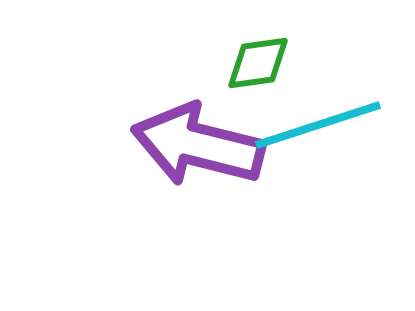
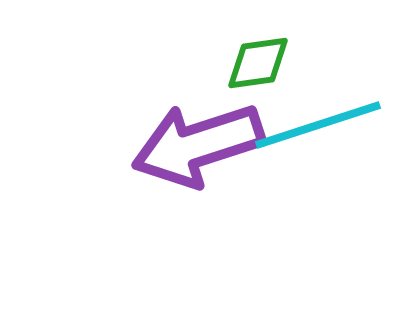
purple arrow: rotated 32 degrees counterclockwise
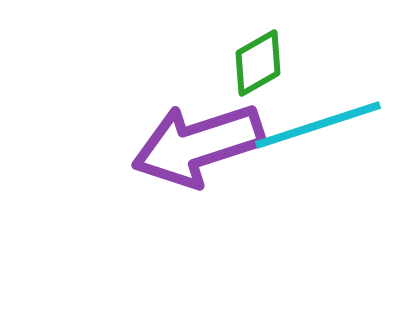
green diamond: rotated 22 degrees counterclockwise
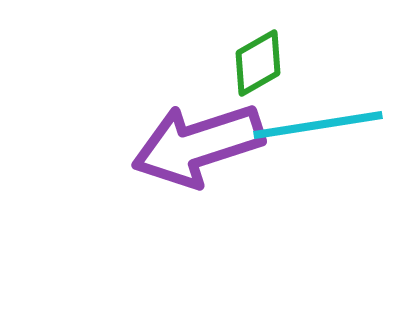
cyan line: rotated 9 degrees clockwise
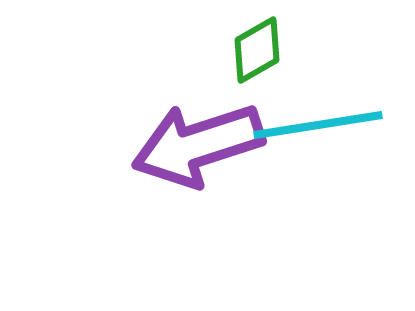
green diamond: moved 1 px left, 13 px up
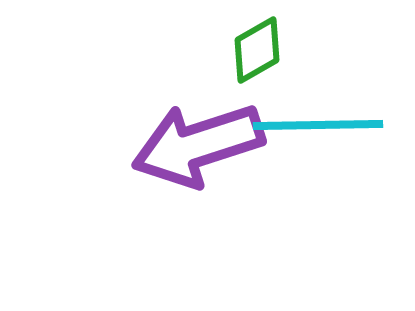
cyan line: rotated 8 degrees clockwise
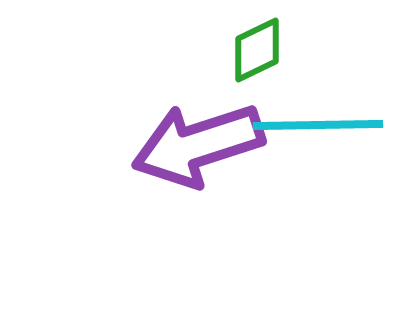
green diamond: rotated 4 degrees clockwise
